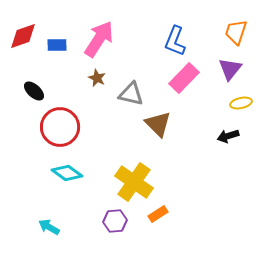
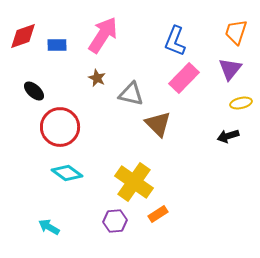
pink arrow: moved 4 px right, 4 px up
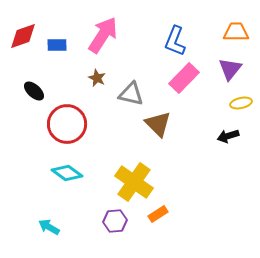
orange trapezoid: rotated 72 degrees clockwise
red circle: moved 7 px right, 3 px up
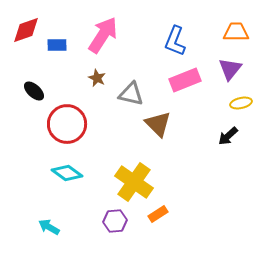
red diamond: moved 3 px right, 6 px up
pink rectangle: moved 1 px right, 2 px down; rotated 24 degrees clockwise
black arrow: rotated 25 degrees counterclockwise
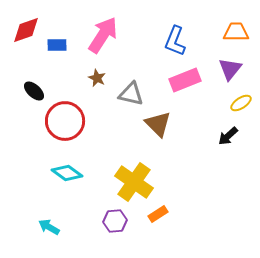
yellow ellipse: rotated 20 degrees counterclockwise
red circle: moved 2 px left, 3 px up
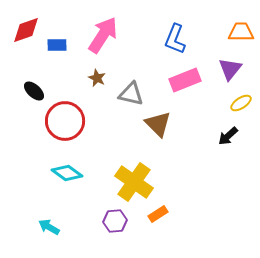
orange trapezoid: moved 5 px right
blue L-shape: moved 2 px up
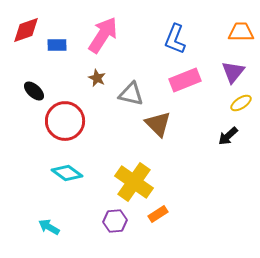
purple triangle: moved 3 px right, 3 px down
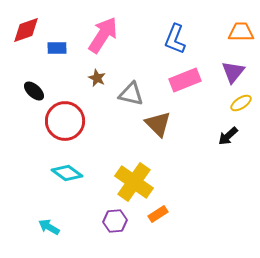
blue rectangle: moved 3 px down
